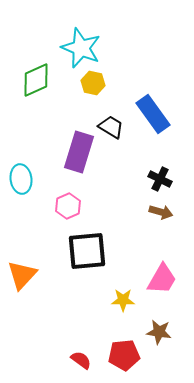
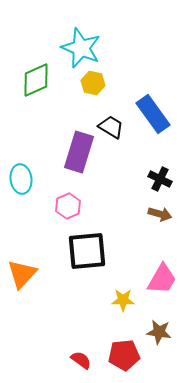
brown arrow: moved 1 px left, 2 px down
orange triangle: moved 1 px up
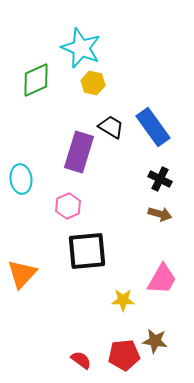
blue rectangle: moved 13 px down
brown star: moved 4 px left, 9 px down
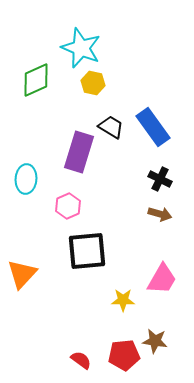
cyan ellipse: moved 5 px right; rotated 12 degrees clockwise
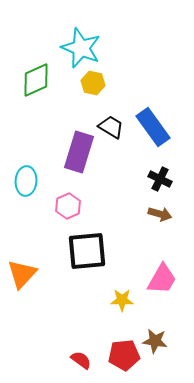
cyan ellipse: moved 2 px down
yellow star: moved 1 px left
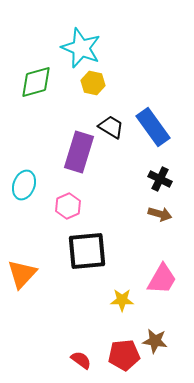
green diamond: moved 2 px down; rotated 9 degrees clockwise
cyan ellipse: moved 2 px left, 4 px down; rotated 16 degrees clockwise
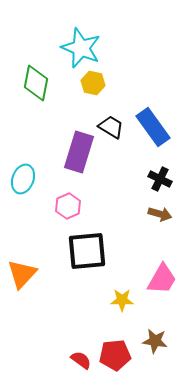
green diamond: moved 1 px down; rotated 63 degrees counterclockwise
cyan ellipse: moved 1 px left, 6 px up
red pentagon: moved 9 px left
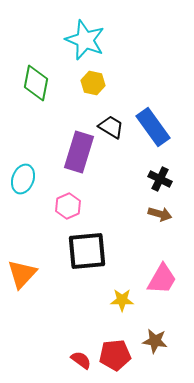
cyan star: moved 4 px right, 8 px up
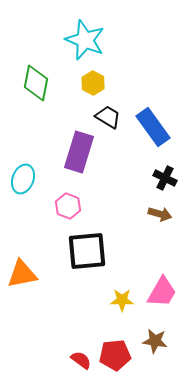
yellow hexagon: rotated 15 degrees clockwise
black trapezoid: moved 3 px left, 10 px up
black cross: moved 5 px right, 1 px up
pink hexagon: rotated 15 degrees counterclockwise
orange triangle: rotated 36 degrees clockwise
pink trapezoid: moved 13 px down
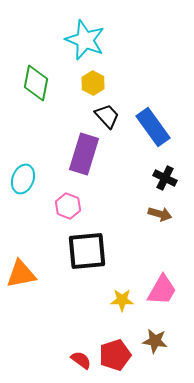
black trapezoid: moved 1 px left, 1 px up; rotated 16 degrees clockwise
purple rectangle: moved 5 px right, 2 px down
orange triangle: moved 1 px left
pink trapezoid: moved 2 px up
red pentagon: rotated 12 degrees counterclockwise
